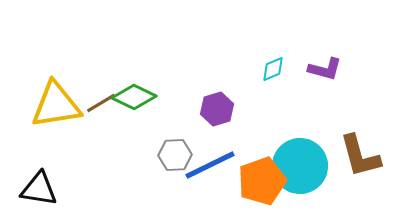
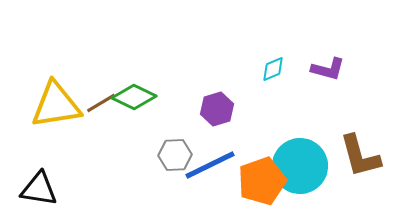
purple L-shape: moved 3 px right
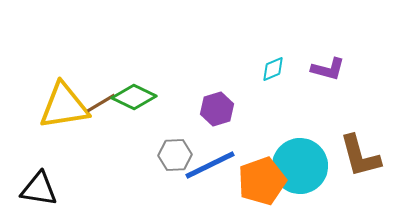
yellow triangle: moved 8 px right, 1 px down
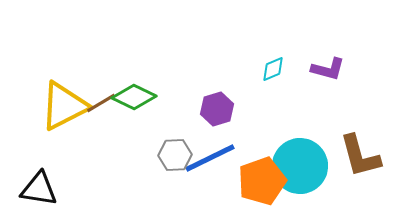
yellow triangle: rotated 18 degrees counterclockwise
blue line: moved 7 px up
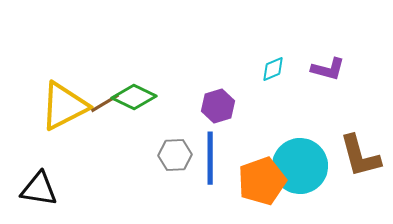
brown line: moved 4 px right
purple hexagon: moved 1 px right, 3 px up
blue line: rotated 64 degrees counterclockwise
